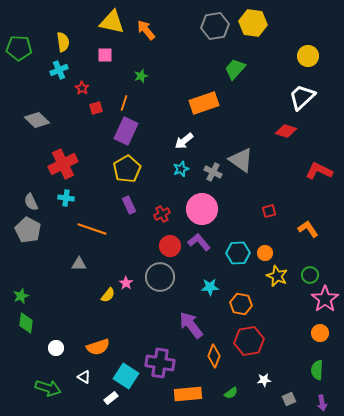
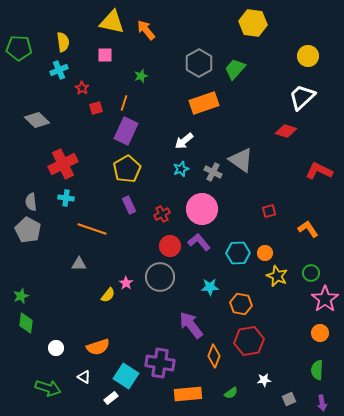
gray hexagon at (215, 26): moved 16 px left, 37 px down; rotated 20 degrees counterclockwise
gray semicircle at (31, 202): rotated 18 degrees clockwise
green circle at (310, 275): moved 1 px right, 2 px up
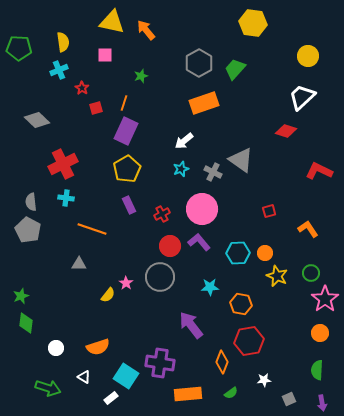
orange diamond at (214, 356): moved 8 px right, 6 px down
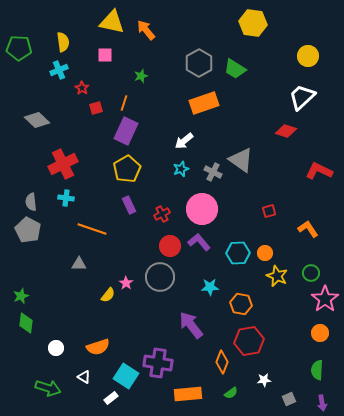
green trapezoid at (235, 69): rotated 100 degrees counterclockwise
purple cross at (160, 363): moved 2 px left
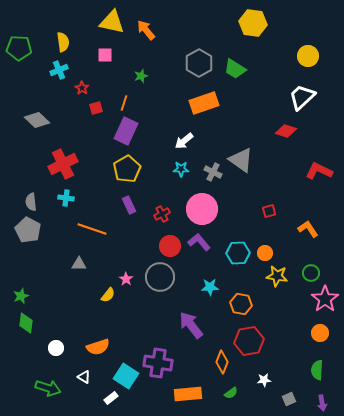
cyan star at (181, 169): rotated 21 degrees clockwise
yellow star at (277, 276): rotated 15 degrees counterclockwise
pink star at (126, 283): moved 4 px up
